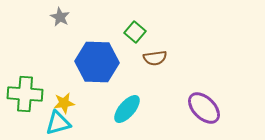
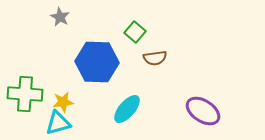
yellow star: moved 1 px left, 1 px up
purple ellipse: moved 1 px left, 3 px down; rotated 12 degrees counterclockwise
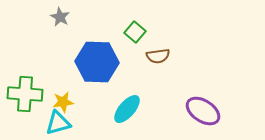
brown semicircle: moved 3 px right, 2 px up
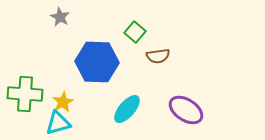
yellow star: rotated 20 degrees counterclockwise
purple ellipse: moved 17 px left, 1 px up
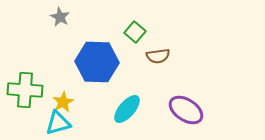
green cross: moved 4 px up
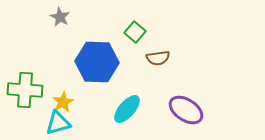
brown semicircle: moved 2 px down
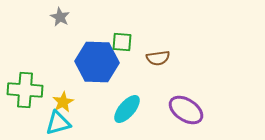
green square: moved 13 px left, 10 px down; rotated 35 degrees counterclockwise
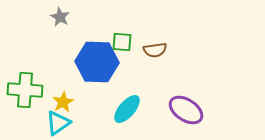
brown semicircle: moved 3 px left, 8 px up
cyan triangle: rotated 20 degrees counterclockwise
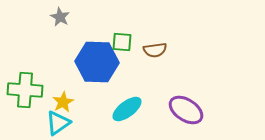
cyan ellipse: rotated 12 degrees clockwise
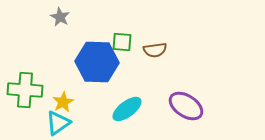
purple ellipse: moved 4 px up
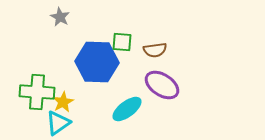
green cross: moved 12 px right, 2 px down
purple ellipse: moved 24 px left, 21 px up
